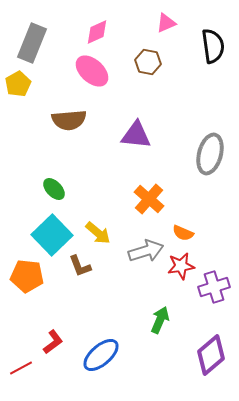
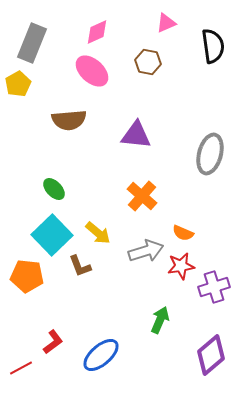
orange cross: moved 7 px left, 3 px up
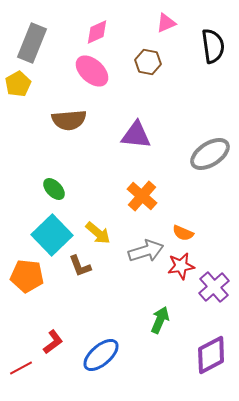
gray ellipse: rotated 42 degrees clockwise
purple cross: rotated 24 degrees counterclockwise
purple diamond: rotated 12 degrees clockwise
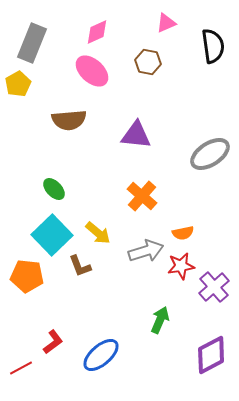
orange semicircle: rotated 35 degrees counterclockwise
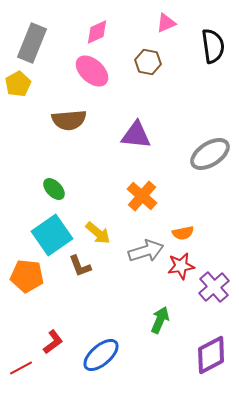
cyan square: rotated 9 degrees clockwise
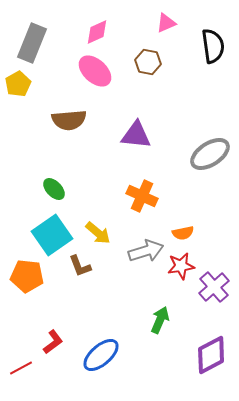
pink ellipse: moved 3 px right
orange cross: rotated 16 degrees counterclockwise
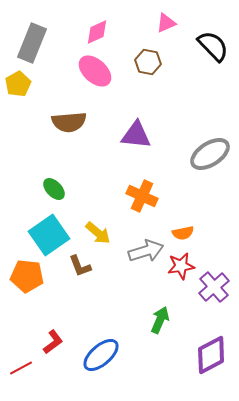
black semicircle: rotated 36 degrees counterclockwise
brown semicircle: moved 2 px down
cyan square: moved 3 px left
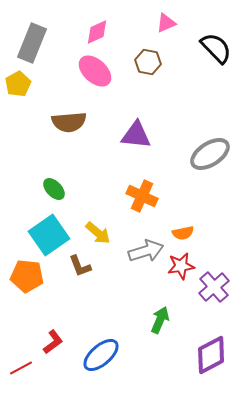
black semicircle: moved 3 px right, 2 px down
